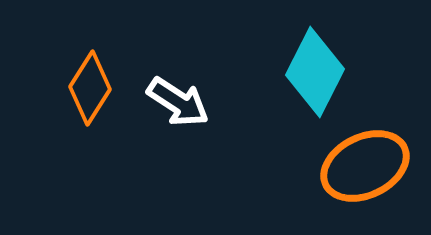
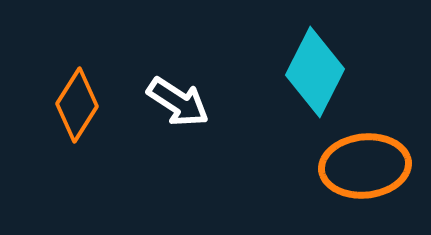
orange diamond: moved 13 px left, 17 px down
orange ellipse: rotated 20 degrees clockwise
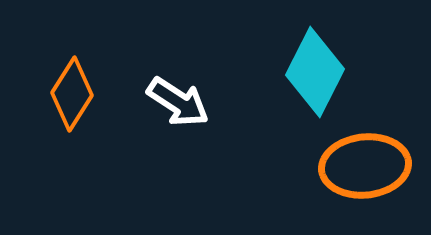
orange diamond: moved 5 px left, 11 px up
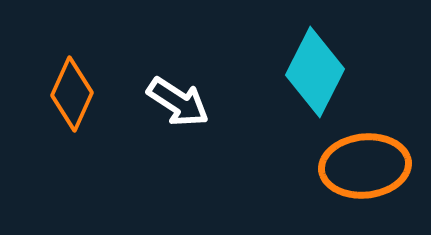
orange diamond: rotated 8 degrees counterclockwise
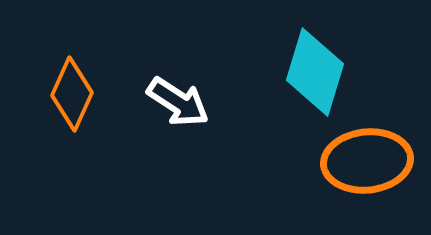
cyan diamond: rotated 10 degrees counterclockwise
orange ellipse: moved 2 px right, 5 px up
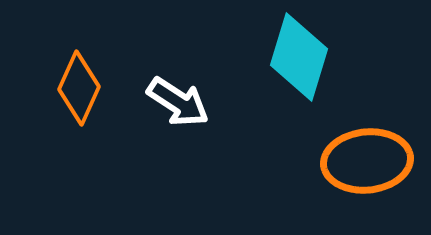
cyan diamond: moved 16 px left, 15 px up
orange diamond: moved 7 px right, 6 px up
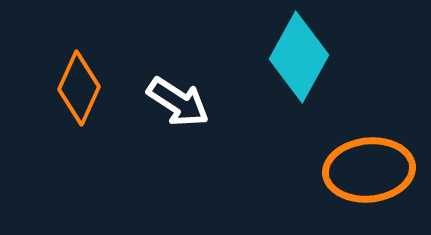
cyan diamond: rotated 12 degrees clockwise
orange ellipse: moved 2 px right, 9 px down
